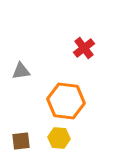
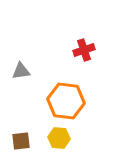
red cross: moved 2 px down; rotated 20 degrees clockwise
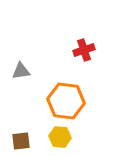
yellow hexagon: moved 1 px right, 1 px up
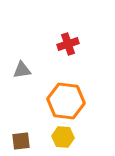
red cross: moved 16 px left, 6 px up
gray triangle: moved 1 px right, 1 px up
yellow hexagon: moved 3 px right
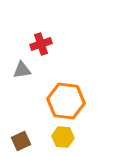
red cross: moved 27 px left
brown square: rotated 18 degrees counterclockwise
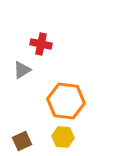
red cross: rotated 30 degrees clockwise
gray triangle: rotated 24 degrees counterclockwise
brown square: moved 1 px right
